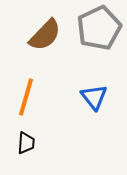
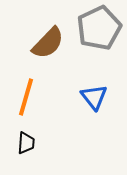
brown semicircle: moved 3 px right, 8 px down
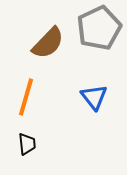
black trapezoid: moved 1 px right, 1 px down; rotated 10 degrees counterclockwise
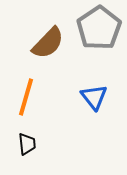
gray pentagon: rotated 9 degrees counterclockwise
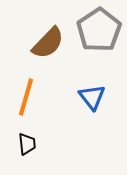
gray pentagon: moved 2 px down
blue triangle: moved 2 px left
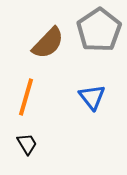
black trapezoid: rotated 25 degrees counterclockwise
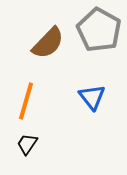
gray pentagon: rotated 9 degrees counterclockwise
orange line: moved 4 px down
black trapezoid: rotated 115 degrees counterclockwise
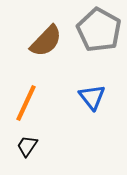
brown semicircle: moved 2 px left, 2 px up
orange line: moved 2 px down; rotated 9 degrees clockwise
black trapezoid: moved 2 px down
